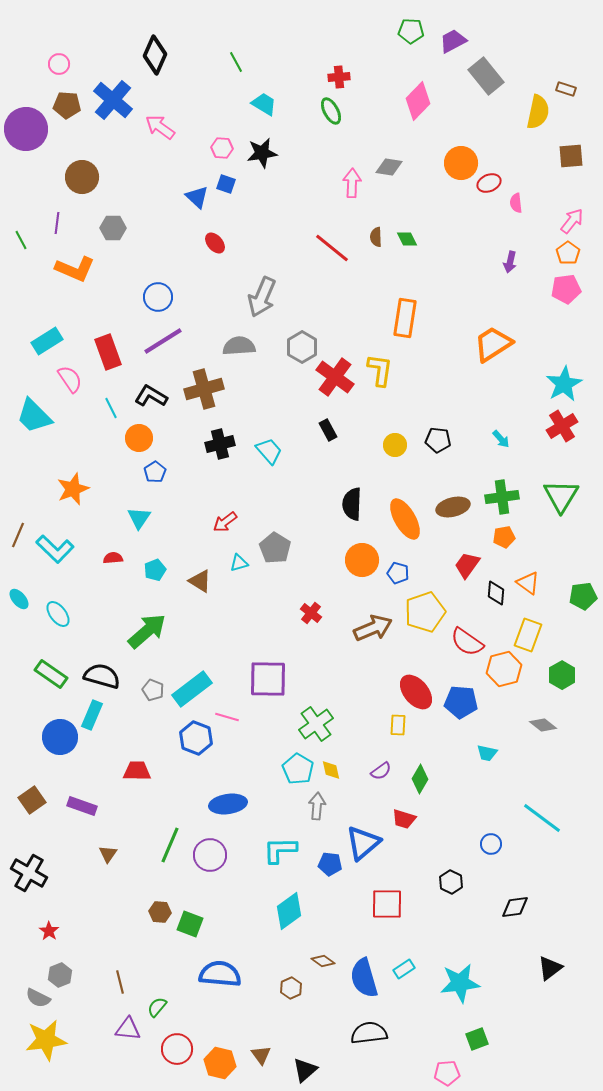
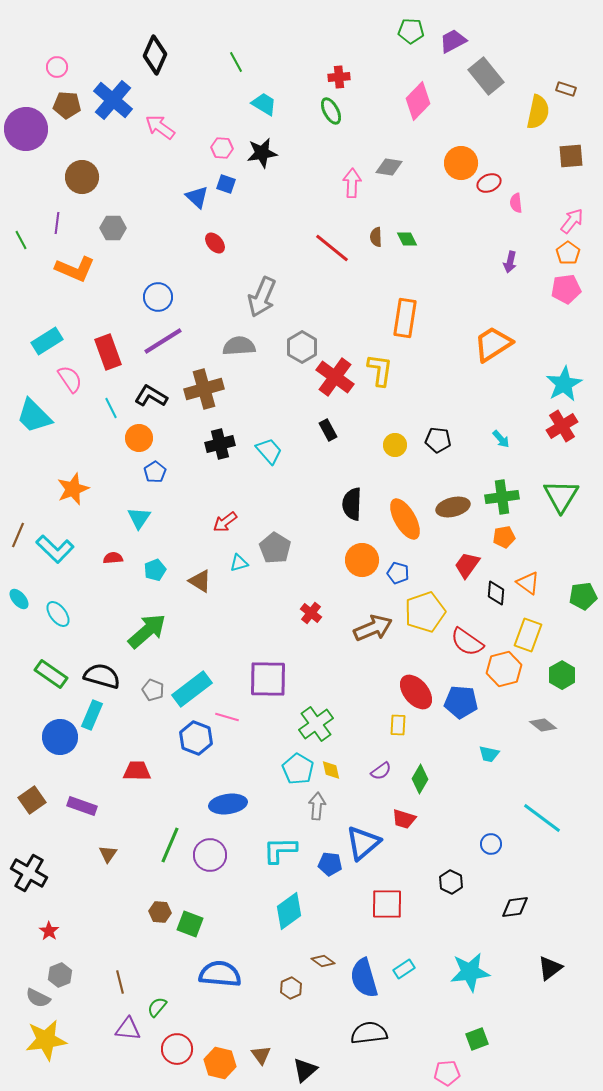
pink circle at (59, 64): moved 2 px left, 3 px down
cyan trapezoid at (487, 753): moved 2 px right, 1 px down
cyan star at (460, 983): moved 10 px right, 11 px up
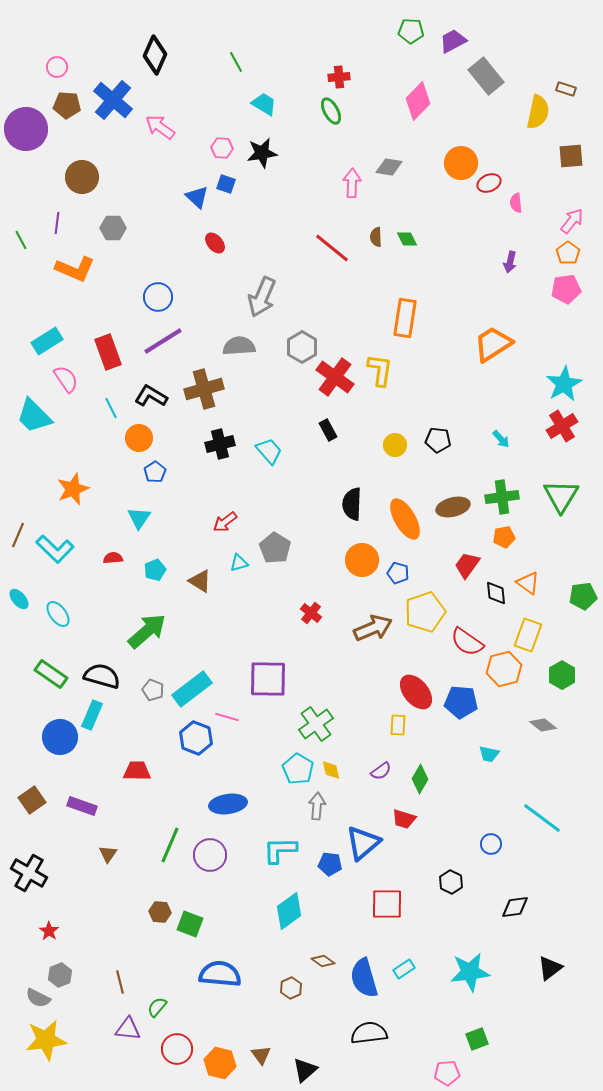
pink semicircle at (70, 379): moved 4 px left
black diamond at (496, 593): rotated 10 degrees counterclockwise
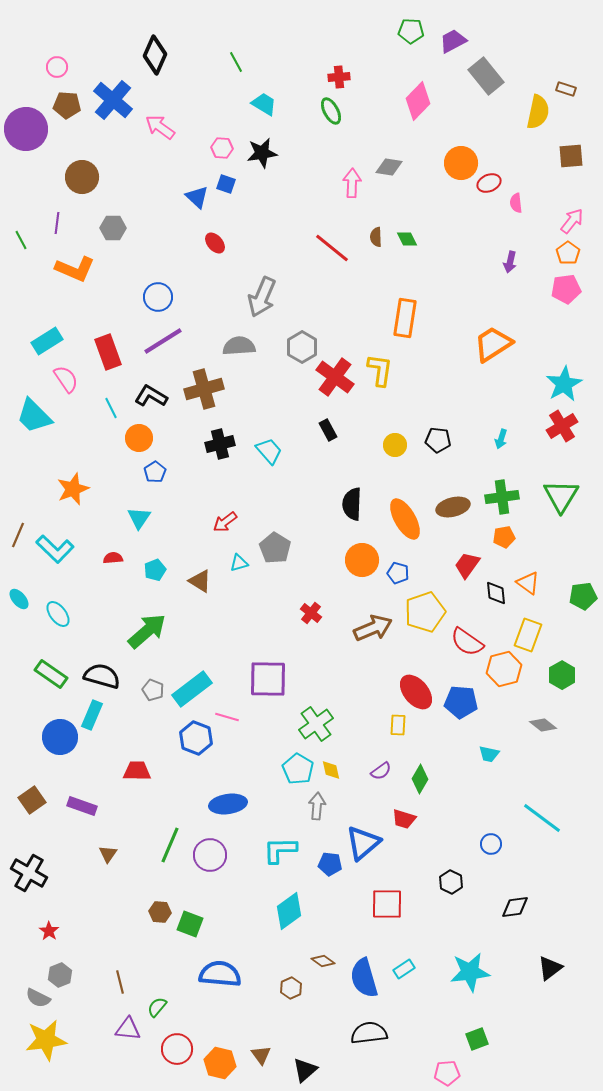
cyan arrow at (501, 439): rotated 60 degrees clockwise
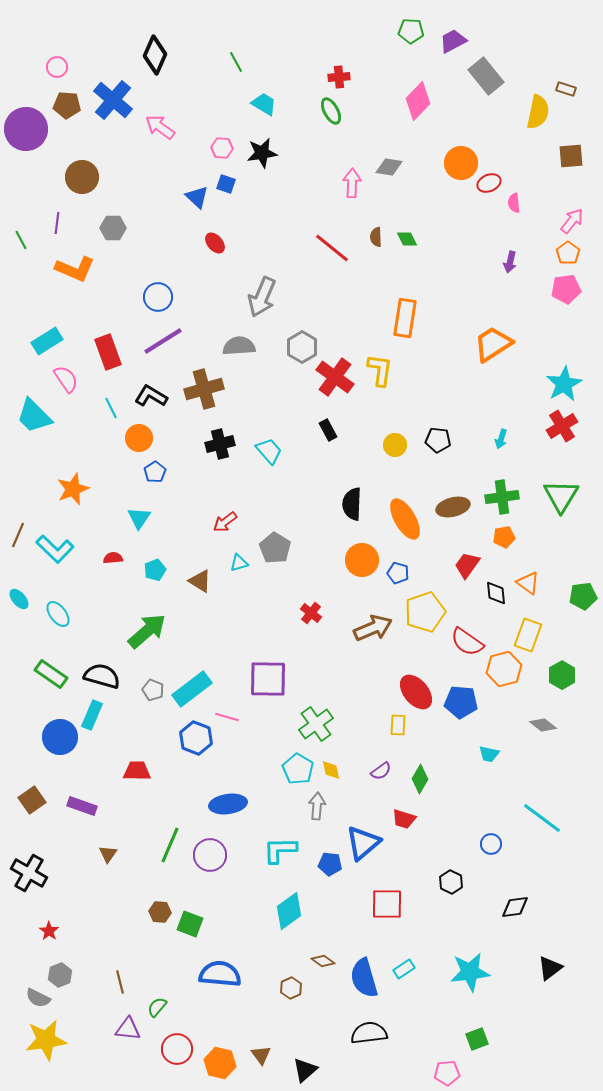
pink semicircle at (516, 203): moved 2 px left
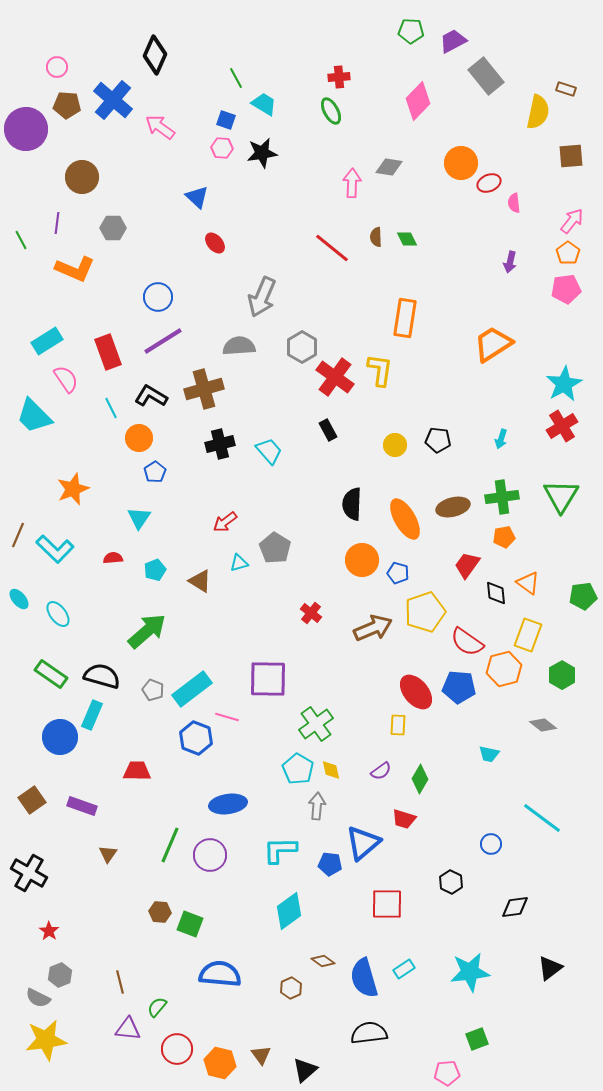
green line at (236, 62): moved 16 px down
blue square at (226, 184): moved 64 px up
blue pentagon at (461, 702): moved 2 px left, 15 px up
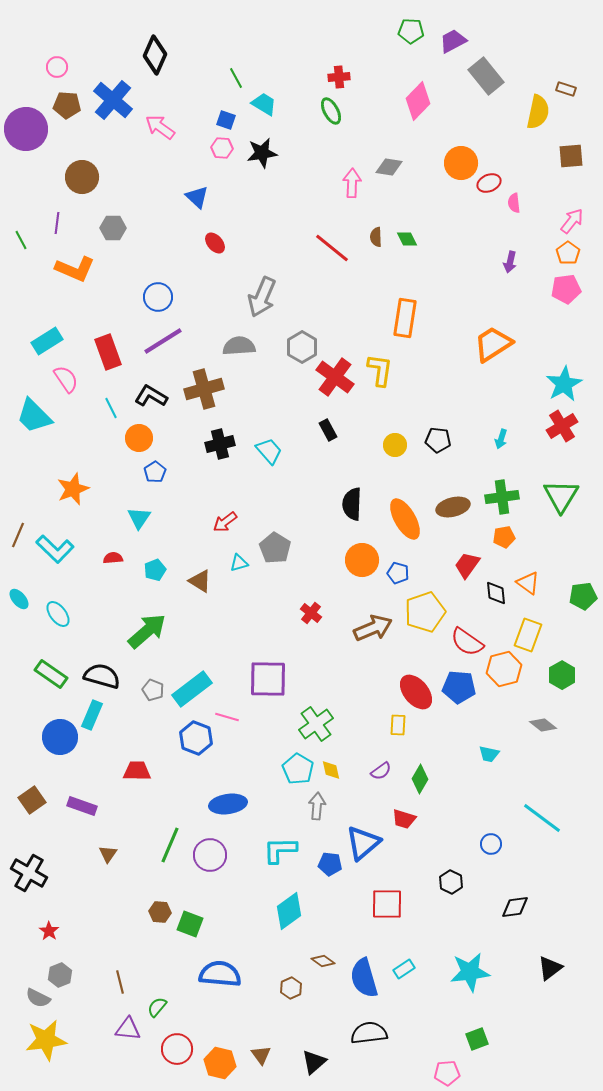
black triangle at (305, 1070): moved 9 px right, 8 px up
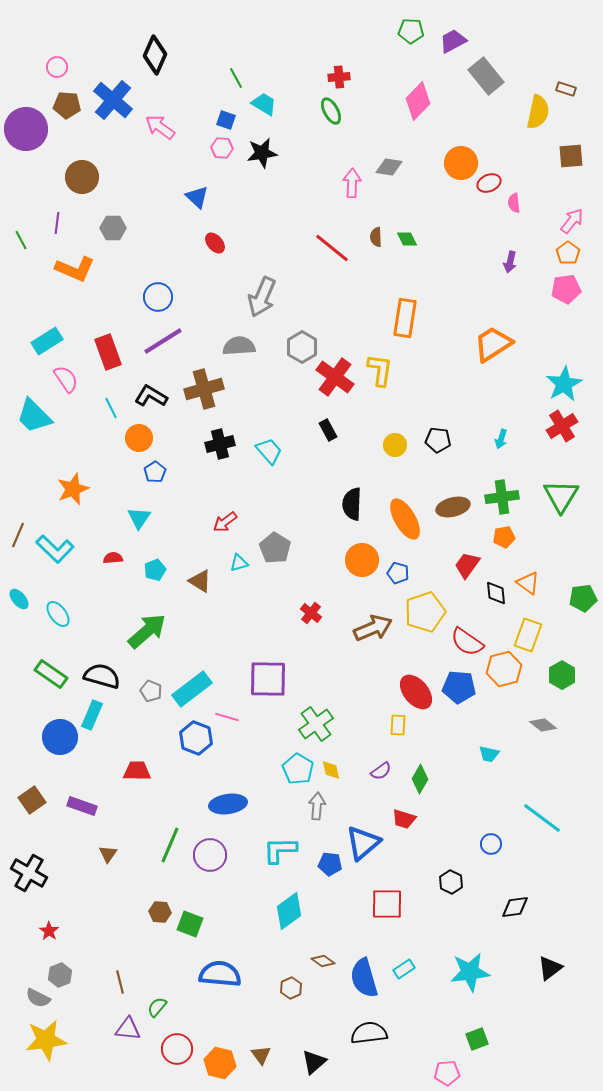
green pentagon at (583, 596): moved 2 px down
gray pentagon at (153, 690): moved 2 px left, 1 px down
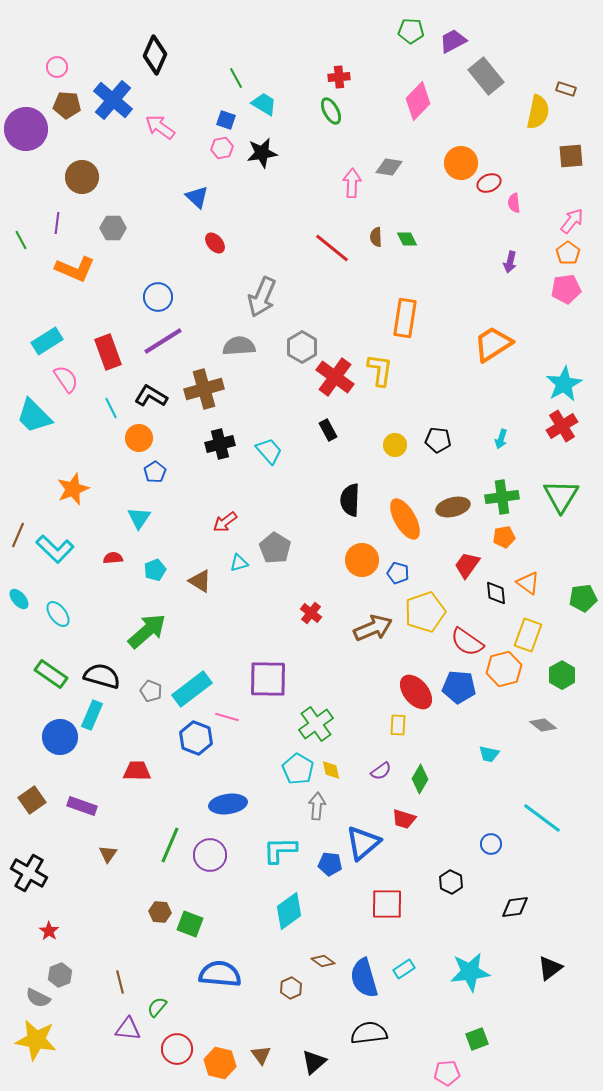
pink hexagon at (222, 148): rotated 15 degrees counterclockwise
black semicircle at (352, 504): moved 2 px left, 4 px up
yellow star at (46, 1040): moved 10 px left; rotated 18 degrees clockwise
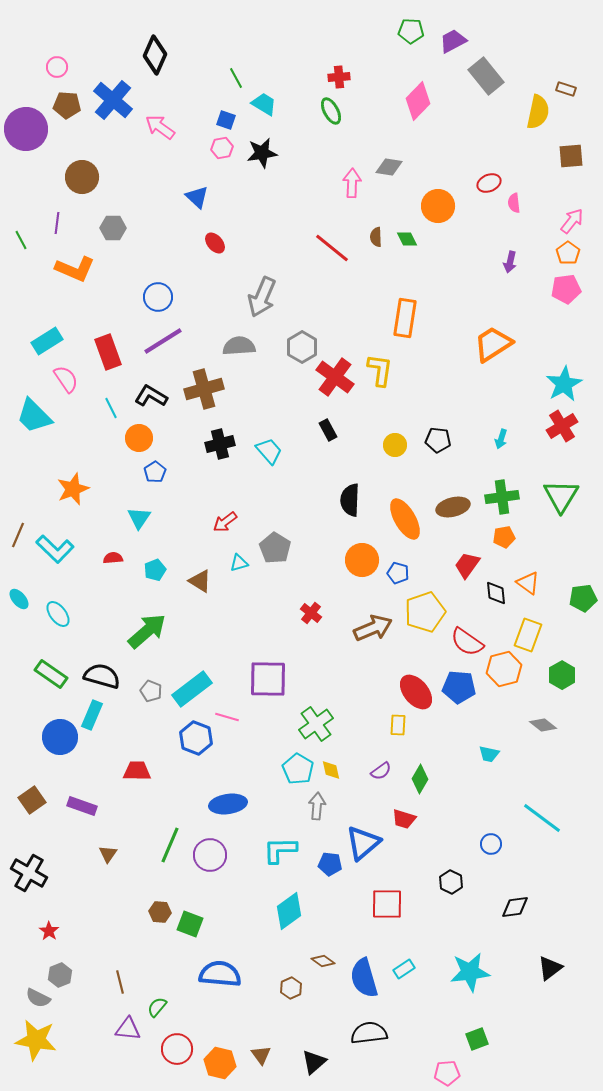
orange circle at (461, 163): moved 23 px left, 43 px down
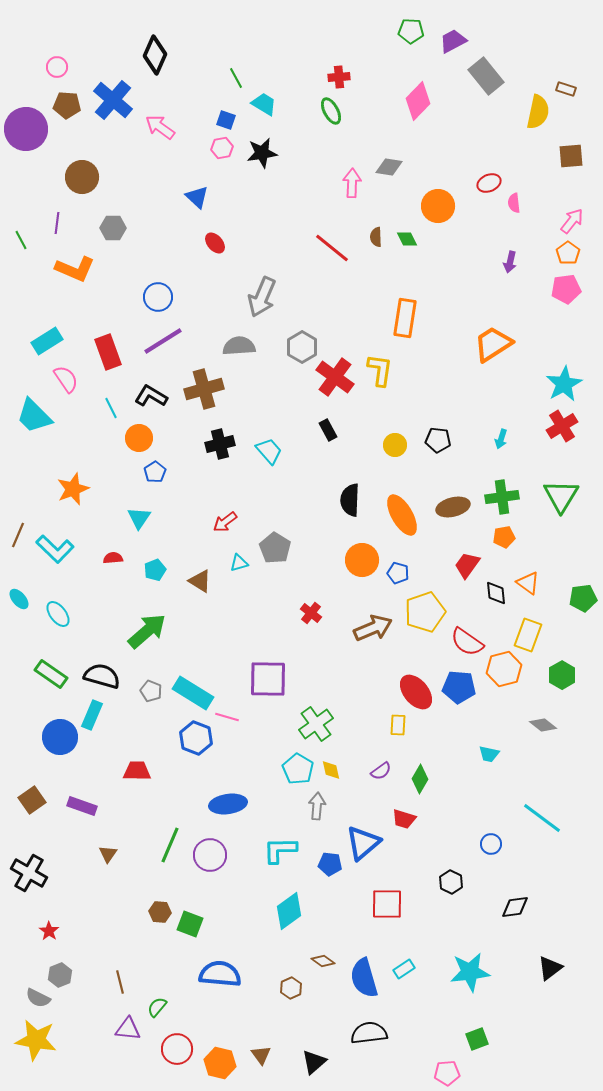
orange ellipse at (405, 519): moved 3 px left, 4 px up
cyan rectangle at (192, 689): moved 1 px right, 4 px down; rotated 69 degrees clockwise
